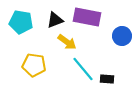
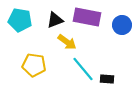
cyan pentagon: moved 1 px left, 2 px up
blue circle: moved 11 px up
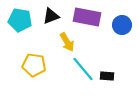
black triangle: moved 4 px left, 4 px up
yellow arrow: rotated 24 degrees clockwise
black rectangle: moved 3 px up
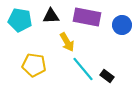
black triangle: rotated 18 degrees clockwise
black rectangle: rotated 32 degrees clockwise
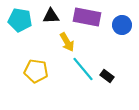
yellow pentagon: moved 2 px right, 6 px down
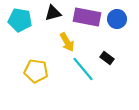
black triangle: moved 2 px right, 3 px up; rotated 12 degrees counterclockwise
blue circle: moved 5 px left, 6 px up
black rectangle: moved 18 px up
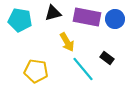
blue circle: moved 2 px left
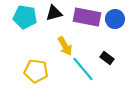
black triangle: moved 1 px right
cyan pentagon: moved 5 px right, 3 px up
yellow arrow: moved 2 px left, 4 px down
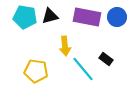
black triangle: moved 4 px left, 3 px down
blue circle: moved 2 px right, 2 px up
yellow arrow: rotated 24 degrees clockwise
black rectangle: moved 1 px left, 1 px down
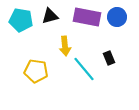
cyan pentagon: moved 4 px left, 3 px down
black rectangle: moved 3 px right, 1 px up; rotated 32 degrees clockwise
cyan line: moved 1 px right
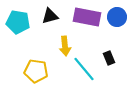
cyan pentagon: moved 3 px left, 2 px down
